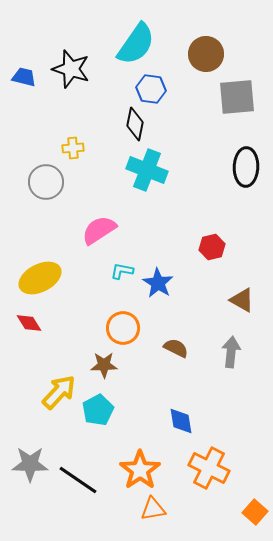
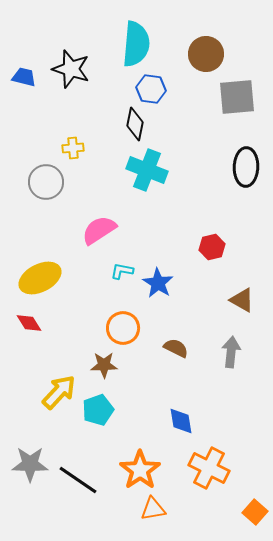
cyan semicircle: rotated 30 degrees counterclockwise
cyan pentagon: rotated 8 degrees clockwise
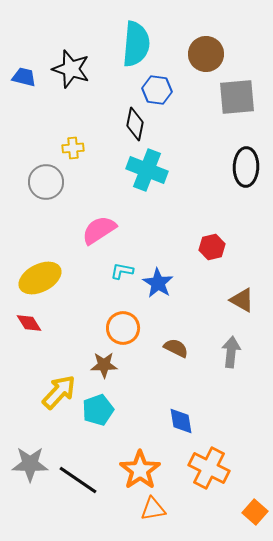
blue hexagon: moved 6 px right, 1 px down
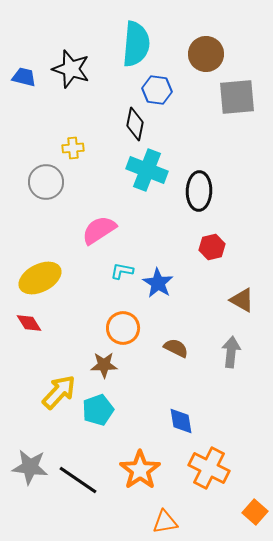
black ellipse: moved 47 px left, 24 px down
gray star: moved 3 px down; rotated 6 degrees clockwise
orange triangle: moved 12 px right, 13 px down
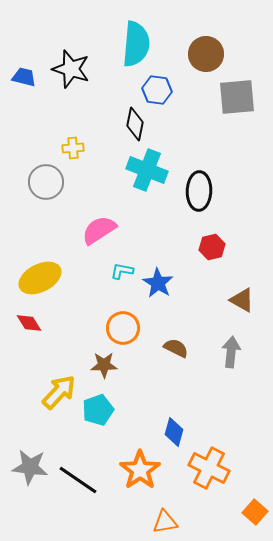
blue diamond: moved 7 px left, 11 px down; rotated 24 degrees clockwise
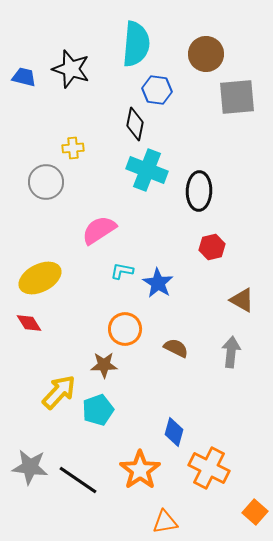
orange circle: moved 2 px right, 1 px down
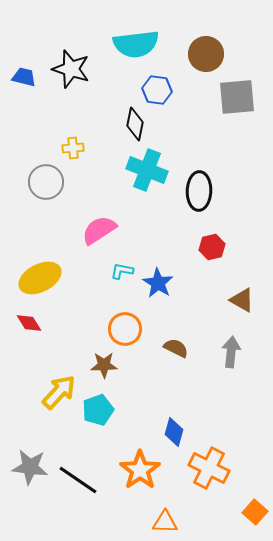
cyan semicircle: rotated 78 degrees clockwise
orange triangle: rotated 12 degrees clockwise
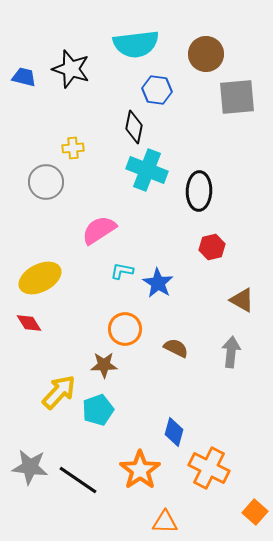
black diamond: moved 1 px left, 3 px down
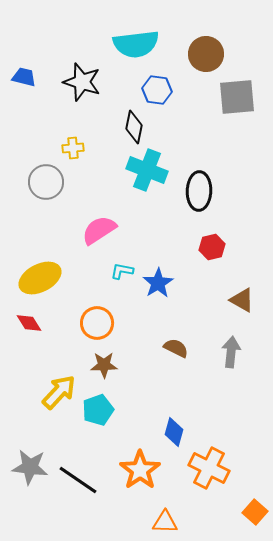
black star: moved 11 px right, 13 px down
blue star: rotated 8 degrees clockwise
orange circle: moved 28 px left, 6 px up
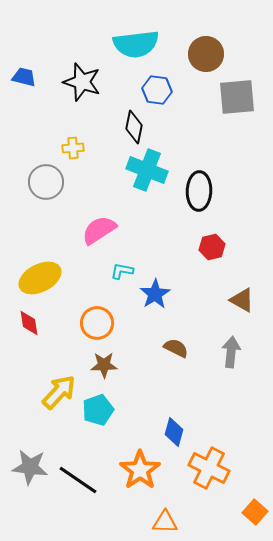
blue star: moved 3 px left, 11 px down
red diamond: rotated 24 degrees clockwise
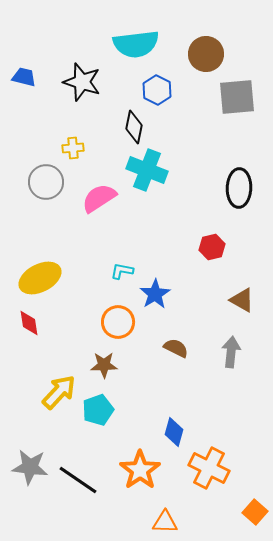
blue hexagon: rotated 20 degrees clockwise
black ellipse: moved 40 px right, 3 px up
pink semicircle: moved 32 px up
orange circle: moved 21 px right, 1 px up
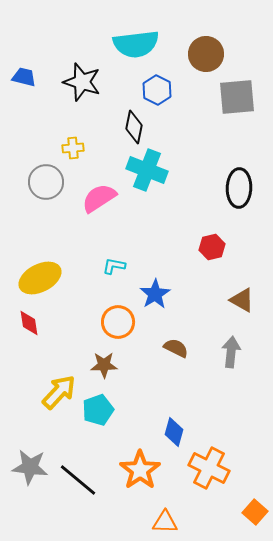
cyan L-shape: moved 8 px left, 5 px up
black line: rotated 6 degrees clockwise
